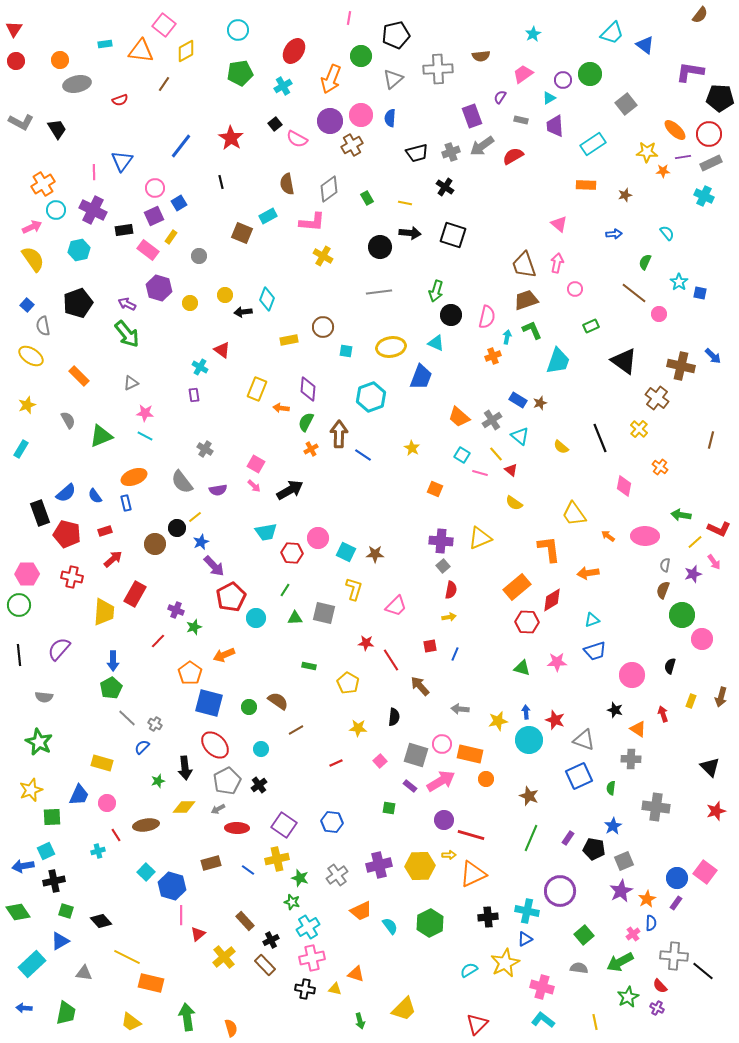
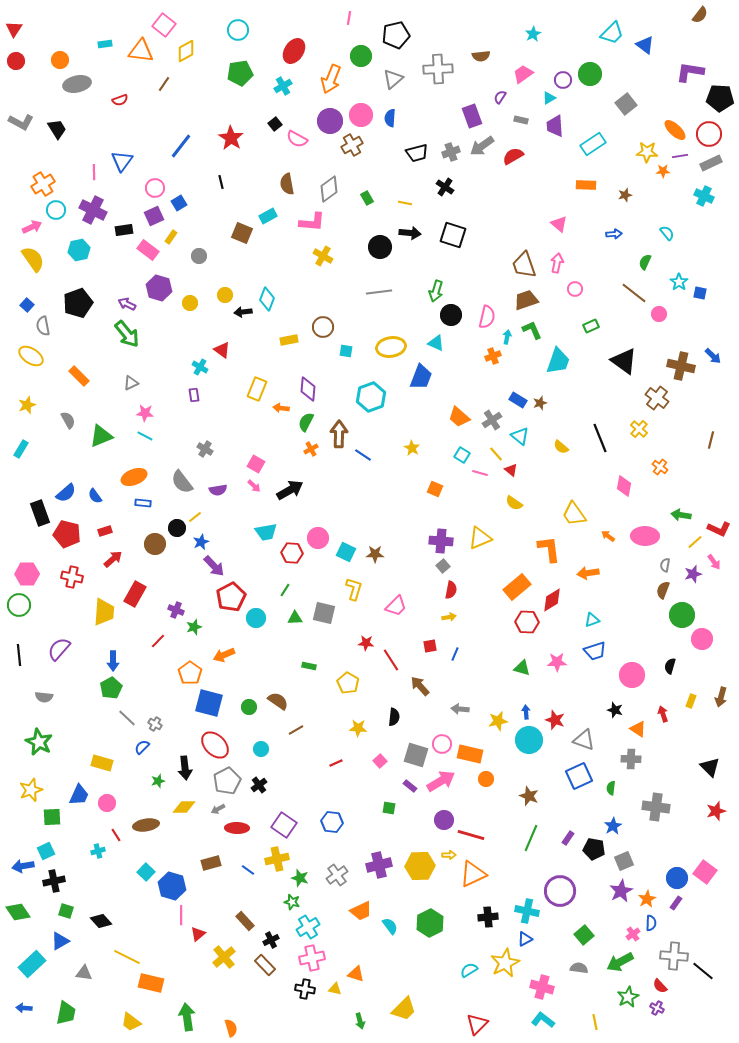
purple line at (683, 157): moved 3 px left, 1 px up
blue rectangle at (126, 503): moved 17 px right; rotated 70 degrees counterclockwise
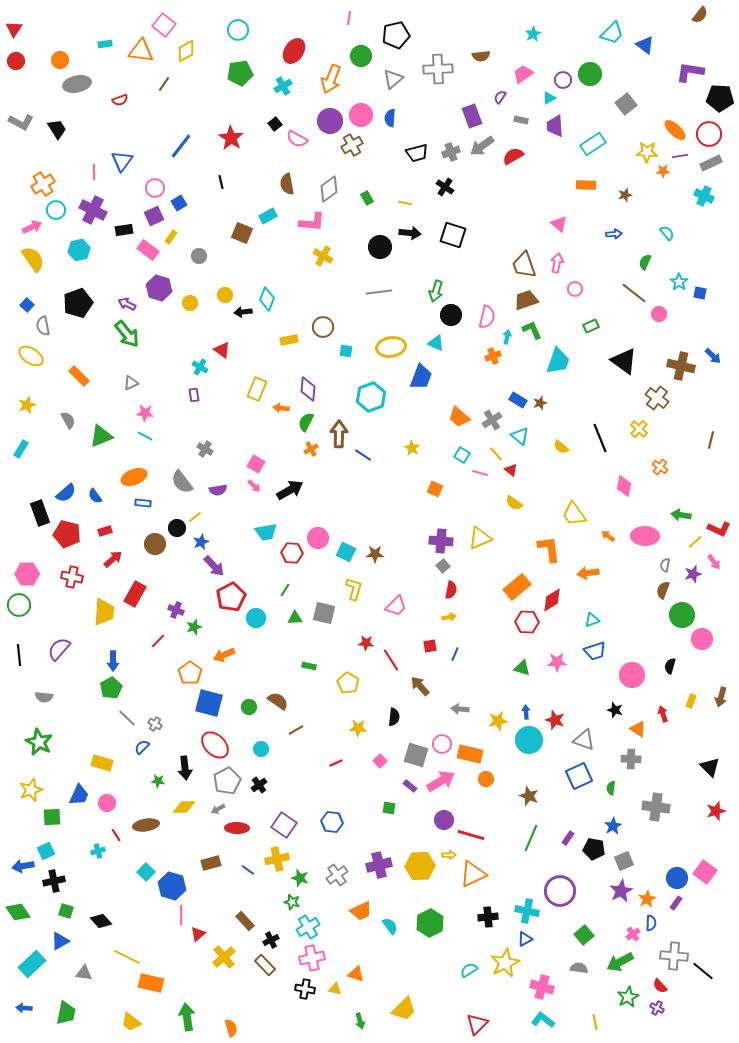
green star at (158, 781): rotated 24 degrees clockwise
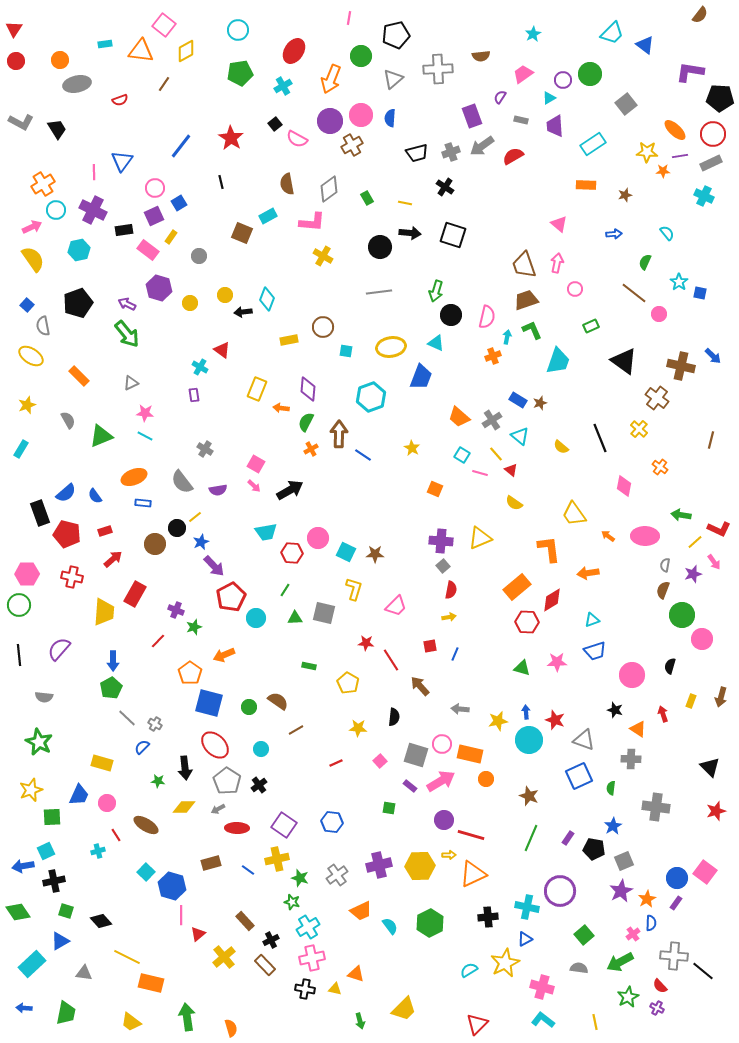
red circle at (709, 134): moved 4 px right
gray pentagon at (227, 781): rotated 12 degrees counterclockwise
brown ellipse at (146, 825): rotated 40 degrees clockwise
cyan cross at (527, 911): moved 4 px up
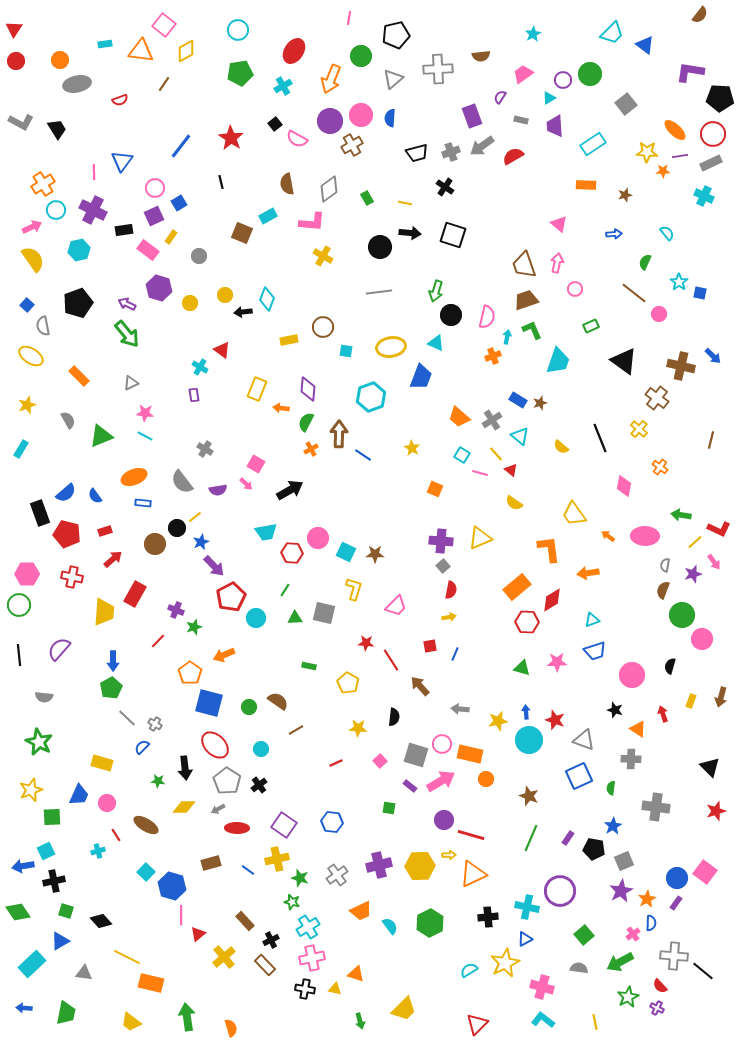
pink arrow at (254, 486): moved 8 px left, 2 px up
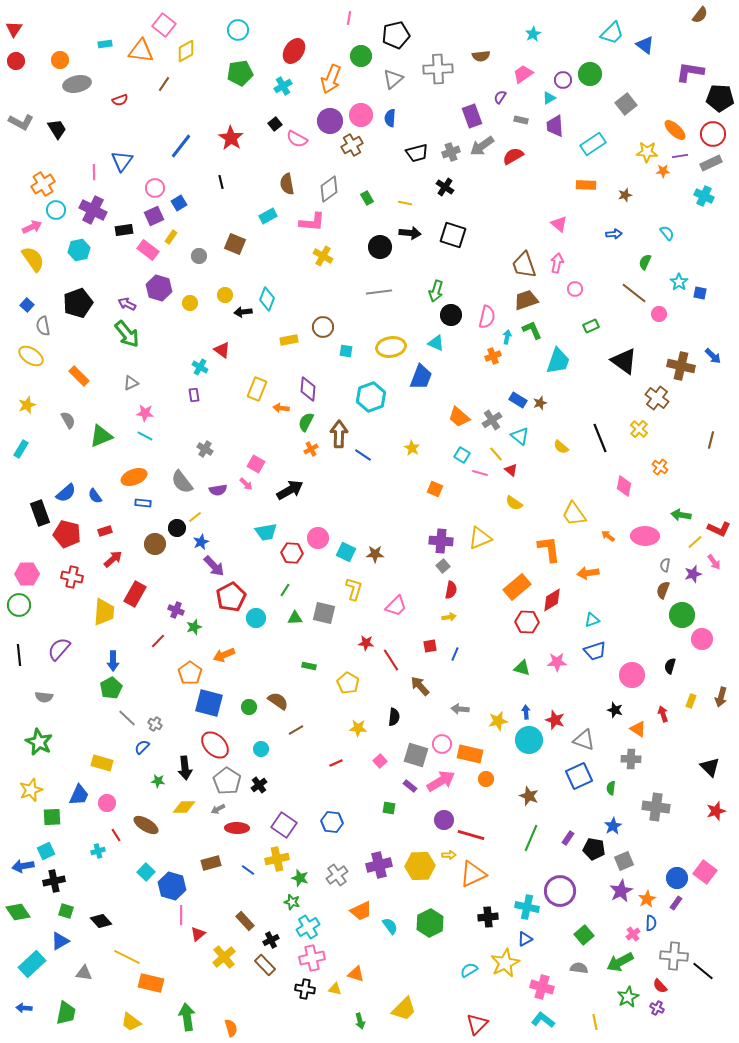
brown square at (242, 233): moved 7 px left, 11 px down
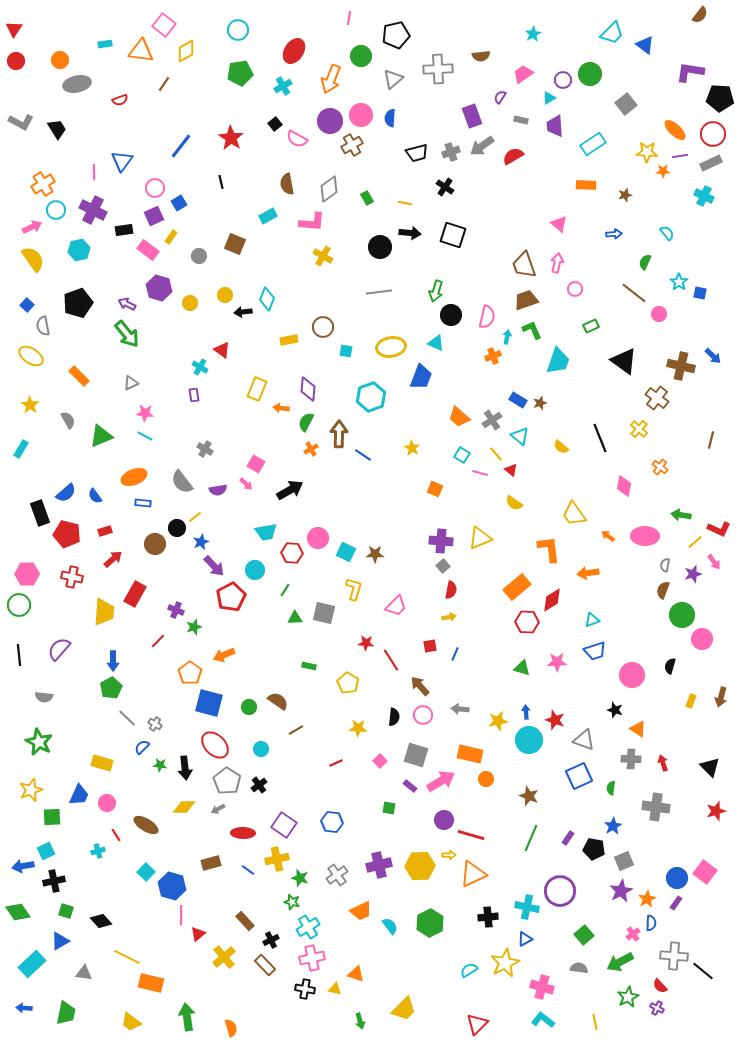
yellow star at (27, 405): moved 3 px right; rotated 18 degrees counterclockwise
cyan circle at (256, 618): moved 1 px left, 48 px up
red arrow at (663, 714): moved 49 px down
pink circle at (442, 744): moved 19 px left, 29 px up
green star at (158, 781): moved 2 px right, 16 px up
red ellipse at (237, 828): moved 6 px right, 5 px down
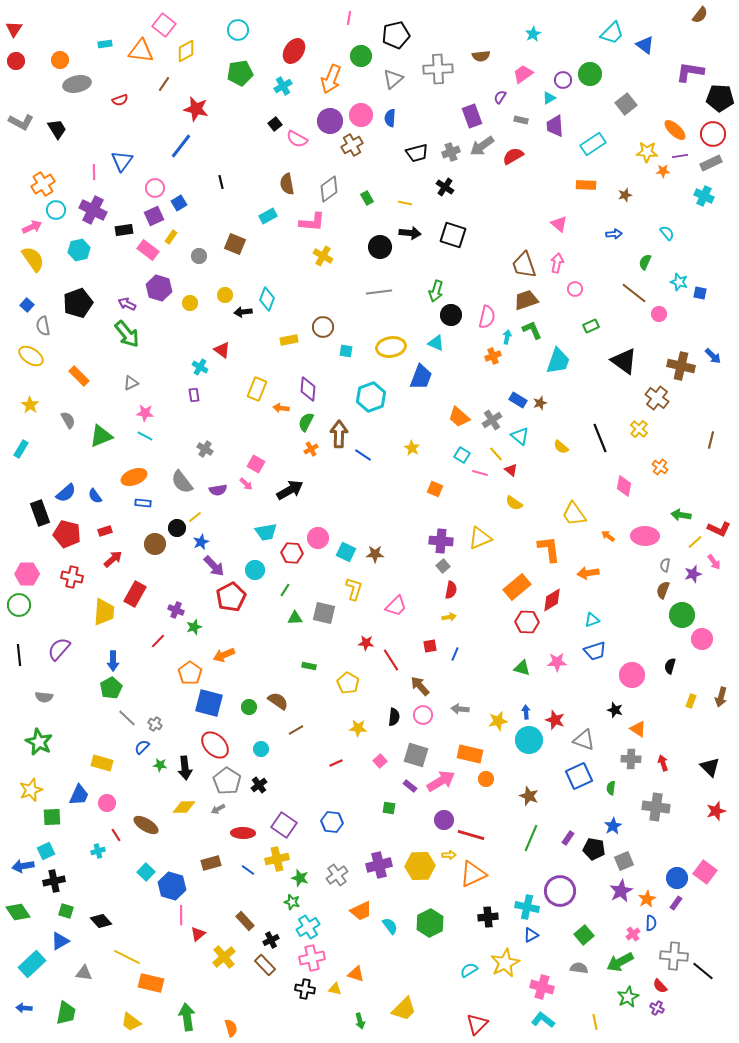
red star at (231, 138): moved 35 px left, 29 px up; rotated 20 degrees counterclockwise
cyan star at (679, 282): rotated 18 degrees counterclockwise
blue triangle at (525, 939): moved 6 px right, 4 px up
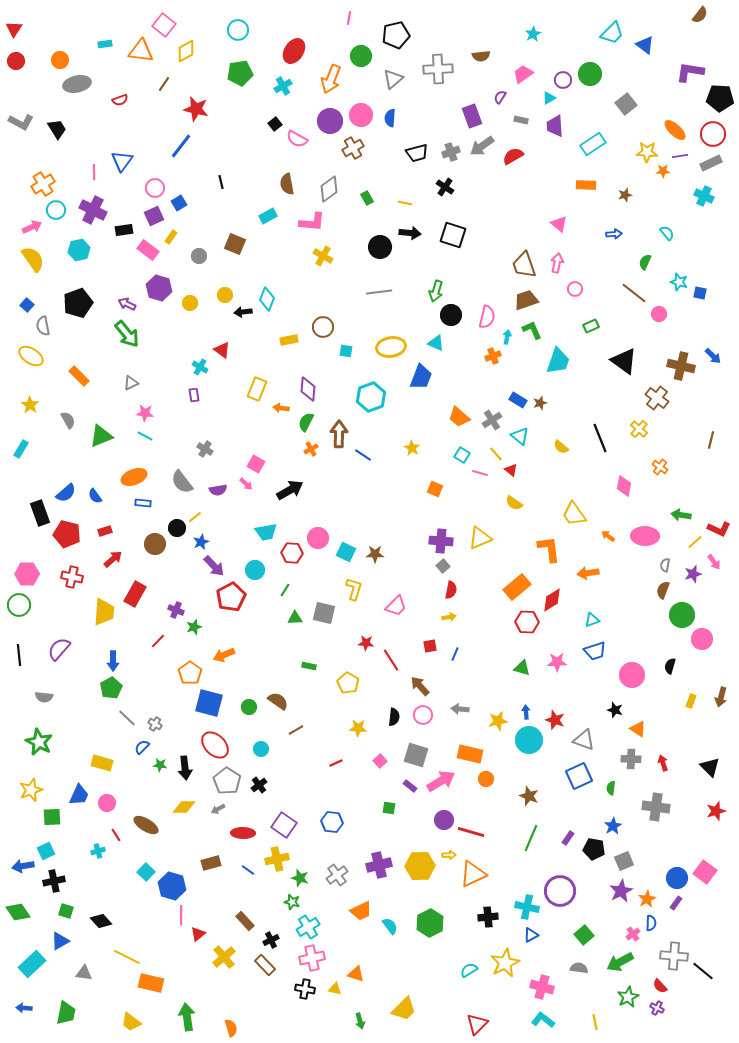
brown cross at (352, 145): moved 1 px right, 3 px down
red line at (471, 835): moved 3 px up
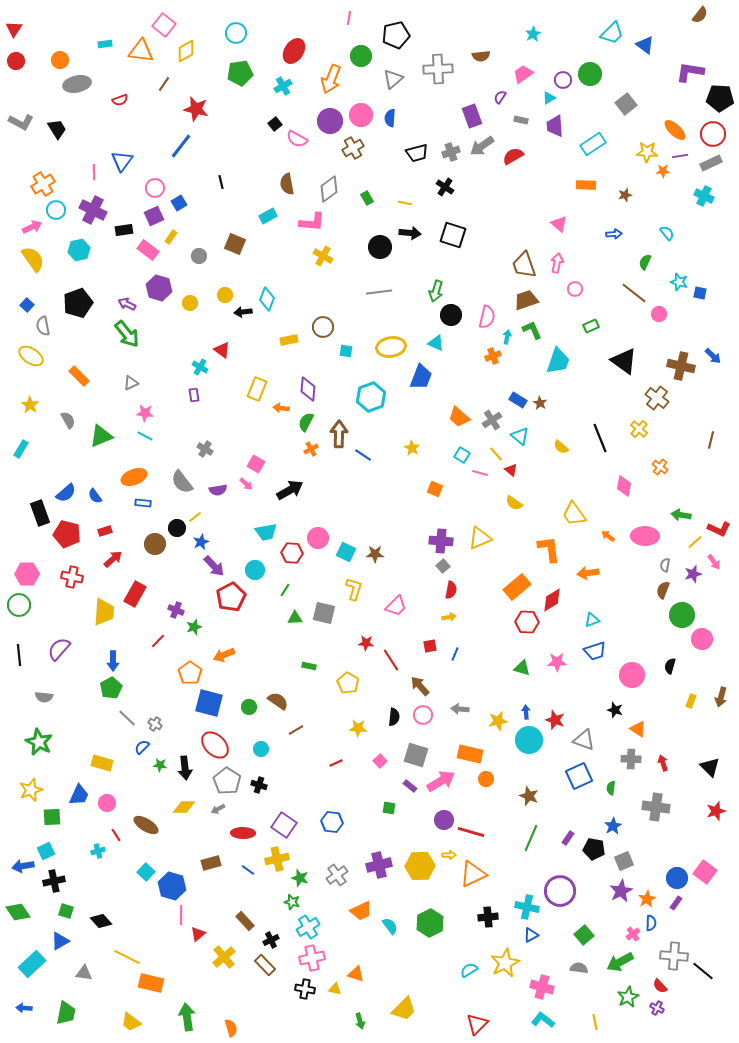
cyan circle at (238, 30): moved 2 px left, 3 px down
brown star at (540, 403): rotated 24 degrees counterclockwise
black cross at (259, 785): rotated 35 degrees counterclockwise
